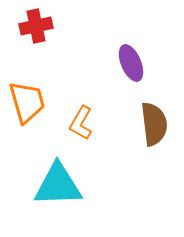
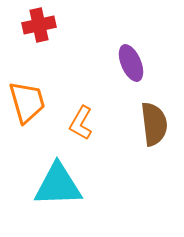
red cross: moved 3 px right, 1 px up
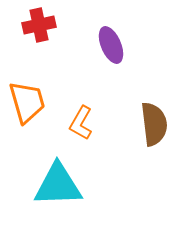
purple ellipse: moved 20 px left, 18 px up
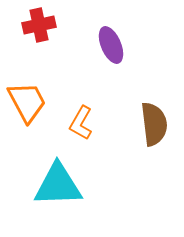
orange trapezoid: rotated 12 degrees counterclockwise
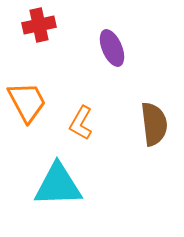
purple ellipse: moved 1 px right, 3 px down
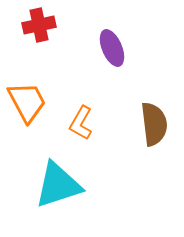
cyan triangle: rotated 16 degrees counterclockwise
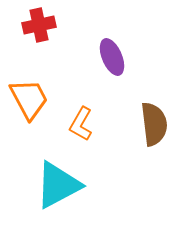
purple ellipse: moved 9 px down
orange trapezoid: moved 2 px right, 3 px up
orange L-shape: moved 1 px down
cyan triangle: rotated 10 degrees counterclockwise
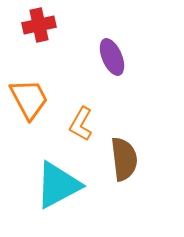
brown semicircle: moved 30 px left, 35 px down
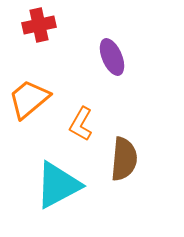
orange trapezoid: rotated 102 degrees counterclockwise
brown semicircle: rotated 12 degrees clockwise
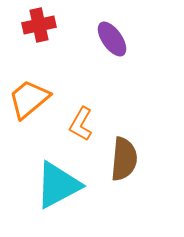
purple ellipse: moved 18 px up; rotated 12 degrees counterclockwise
